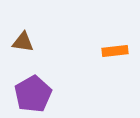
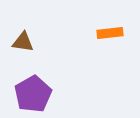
orange rectangle: moved 5 px left, 18 px up
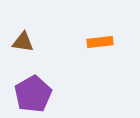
orange rectangle: moved 10 px left, 9 px down
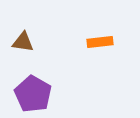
purple pentagon: rotated 12 degrees counterclockwise
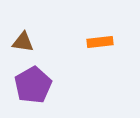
purple pentagon: moved 9 px up; rotated 12 degrees clockwise
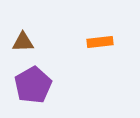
brown triangle: rotated 10 degrees counterclockwise
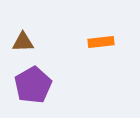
orange rectangle: moved 1 px right
